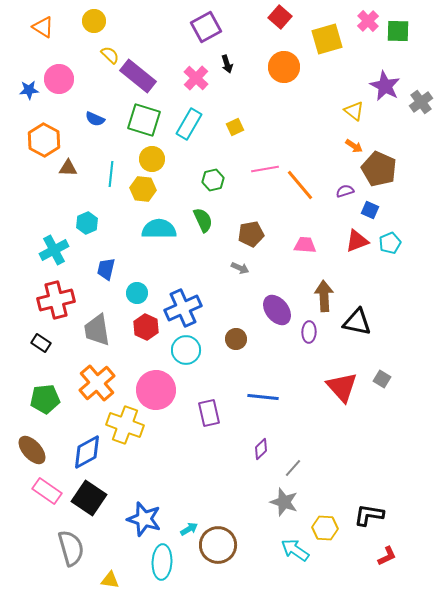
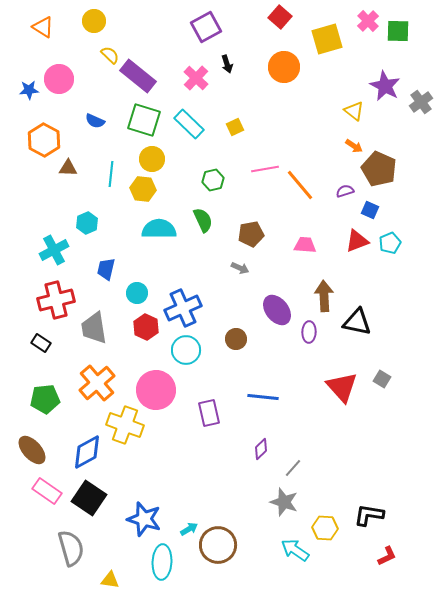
blue semicircle at (95, 119): moved 2 px down
cyan rectangle at (189, 124): rotated 76 degrees counterclockwise
gray trapezoid at (97, 330): moved 3 px left, 2 px up
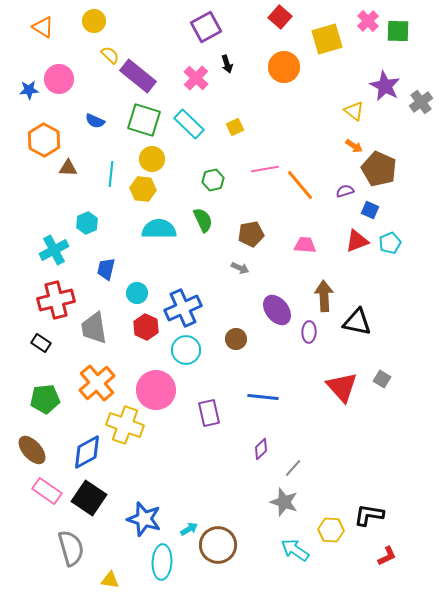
yellow hexagon at (325, 528): moved 6 px right, 2 px down
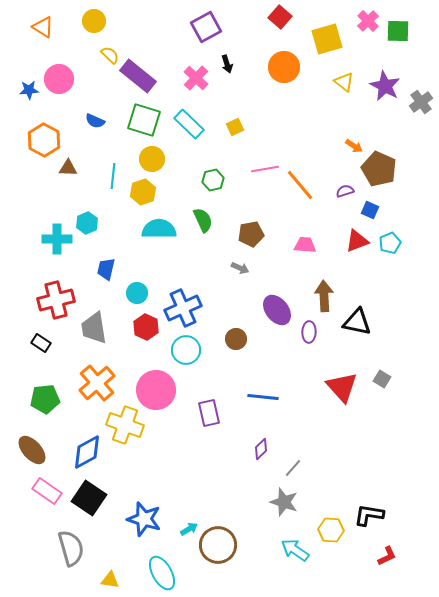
yellow triangle at (354, 111): moved 10 px left, 29 px up
cyan line at (111, 174): moved 2 px right, 2 px down
yellow hexagon at (143, 189): moved 3 px down; rotated 25 degrees counterclockwise
cyan cross at (54, 250): moved 3 px right, 11 px up; rotated 28 degrees clockwise
cyan ellipse at (162, 562): moved 11 px down; rotated 32 degrees counterclockwise
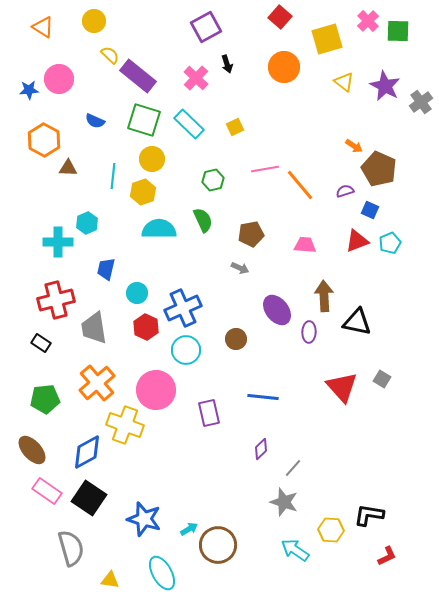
cyan cross at (57, 239): moved 1 px right, 3 px down
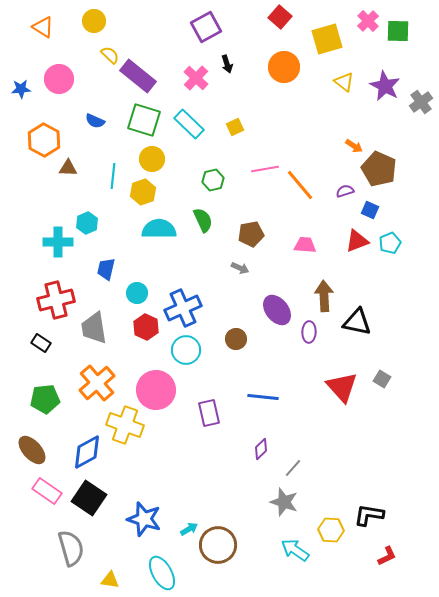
blue star at (29, 90): moved 8 px left, 1 px up
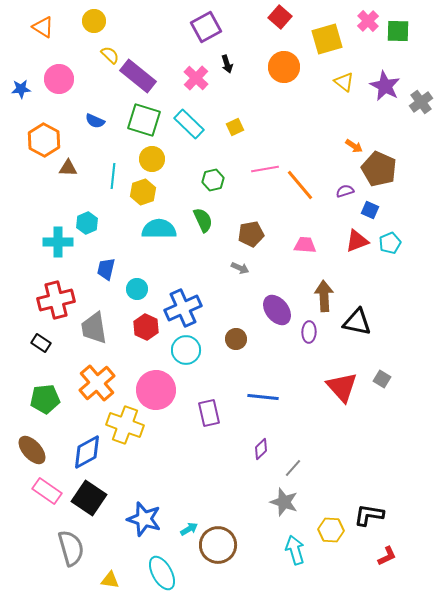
cyan circle at (137, 293): moved 4 px up
cyan arrow at (295, 550): rotated 40 degrees clockwise
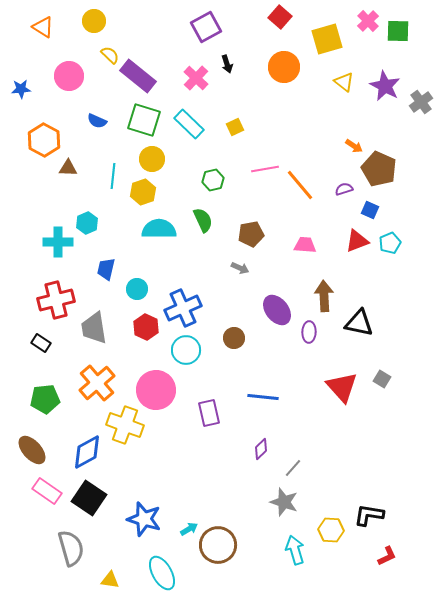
pink circle at (59, 79): moved 10 px right, 3 px up
blue semicircle at (95, 121): moved 2 px right
purple semicircle at (345, 191): moved 1 px left, 2 px up
black triangle at (357, 322): moved 2 px right, 1 px down
brown circle at (236, 339): moved 2 px left, 1 px up
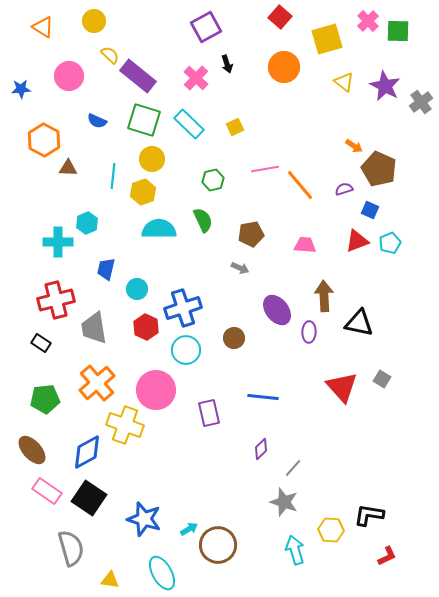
blue cross at (183, 308): rotated 6 degrees clockwise
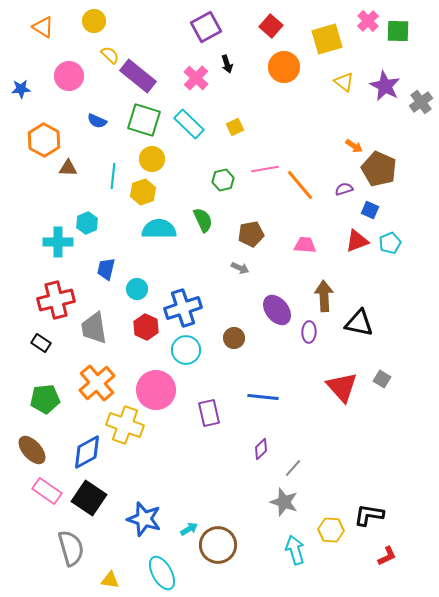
red square at (280, 17): moved 9 px left, 9 px down
green hexagon at (213, 180): moved 10 px right
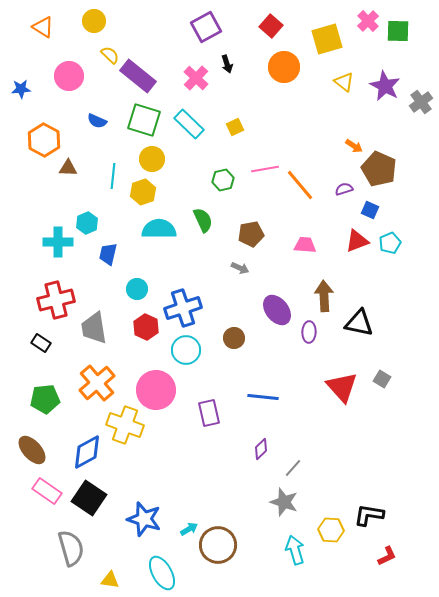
blue trapezoid at (106, 269): moved 2 px right, 15 px up
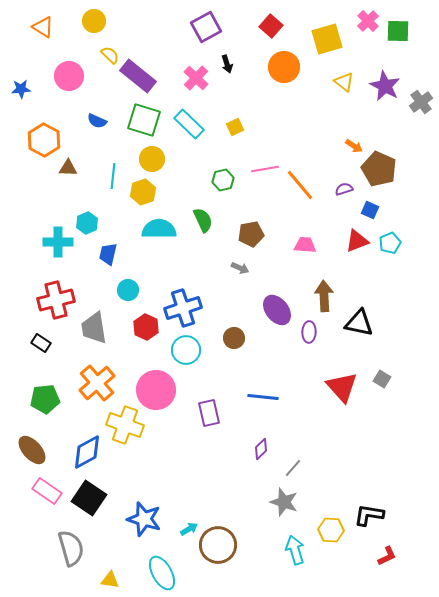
cyan circle at (137, 289): moved 9 px left, 1 px down
